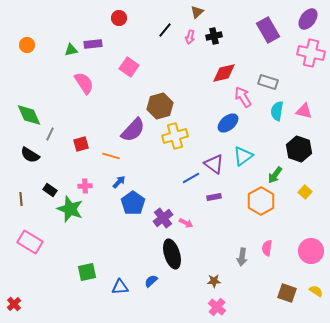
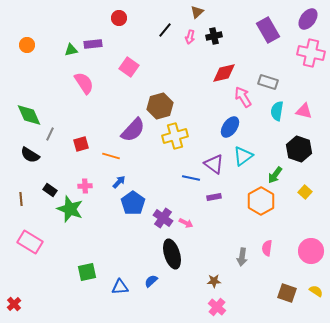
blue ellipse at (228, 123): moved 2 px right, 4 px down; rotated 15 degrees counterclockwise
blue line at (191, 178): rotated 42 degrees clockwise
purple cross at (163, 218): rotated 18 degrees counterclockwise
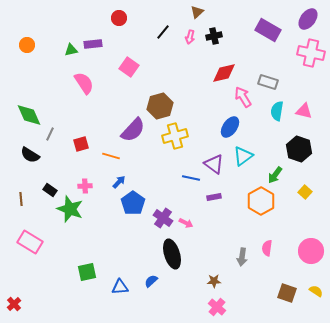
black line at (165, 30): moved 2 px left, 2 px down
purple rectangle at (268, 30): rotated 30 degrees counterclockwise
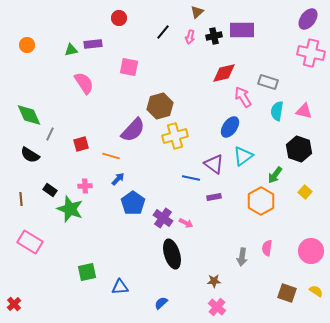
purple rectangle at (268, 30): moved 26 px left; rotated 30 degrees counterclockwise
pink square at (129, 67): rotated 24 degrees counterclockwise
blue arrow at (119, 182): moved 1 px left, 3 px up
blue semicircle at (151, 281): moved 10 px right, 22 px down
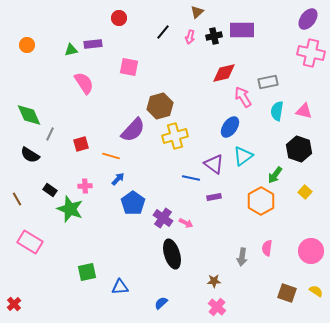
gray rectangle at (268, 82): rotated 30 degrees counterclockwise
brown line at (21, 199): moved 4 px left; rotated 24 degrees counterclockwise
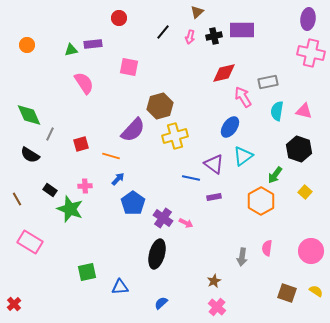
purple ellipse at (308, 19): rotated 30 degrees counterclockwise
black ellipse at (172, 254): moved 15 px left; rotated 32 degrees clockwise
brown star at (214, 281): rotated 24 degrees counterclockwise
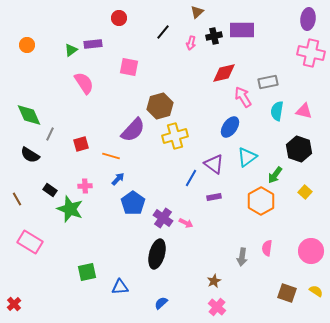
pink arrow at (190, 37): moved 1 px right, 6 px down
green triangle at (71, 50): rotated 24 degrees counterclockwise
cyan triangle at (243, 156): moved 4 px right, 1 px down
blue line at (191, 178): rotated 72 degrees counterclockwise
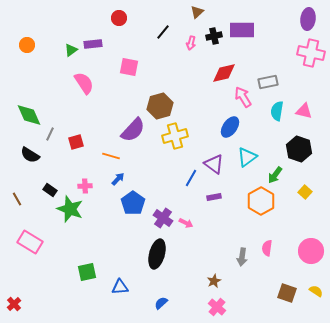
red square at (81, 144): moved 5 px left, 2 px up
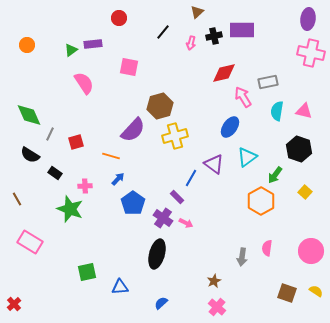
black rectangle at (50, 190): moved 5 px right, 17 px up
purple rectangle at (214, 197): moved 37 px left; rotated 56 degrees clockwise
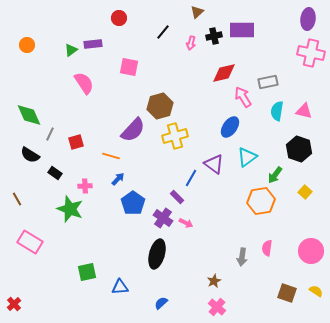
orange hexagon at (261, 201): rotated 20 degrees clockwise
